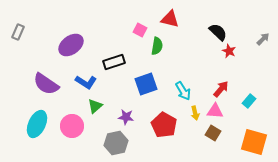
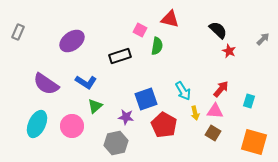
black semicircle: moved 2 px up
purple ellipse: moved 1 px right, 4 px up
black rectangle: moved 6 px right, 6 px up
blue square: moved 15 px down
cyan rectangle: rotated 24 degrees counterclockwise
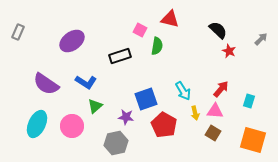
gray arrow: moved 2 px left
orange square: moved 1 px left, 2 px up
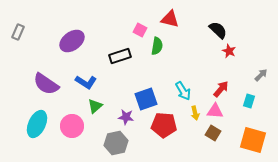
gray arrow: moved 36 px down
red pentagon: rotated 25 degrees counterclockwise
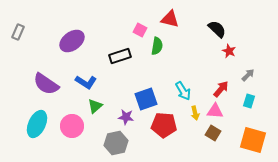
black semicircle: moved 1 px left, 1 px up
gray arrow: moved 13 px left
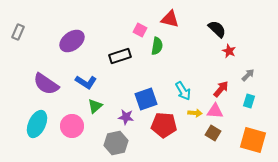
yellow arrow: rotated 72 degrees counterclockwise
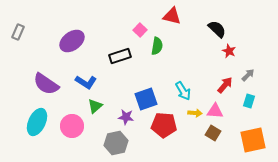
red triangle: moved 2 px right, 3 px up
pink square: rotated 16 degrees clockwise
red arrow: moved 4 px right, 4 px up
cyan ellipse: moved 2 px up
orange square: rotated 28 degrees counterclockwise
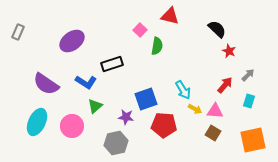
red triangle: moved 2 px left
black rectangle: moved 8 px left, 8 px down
cyan arrow: moved 1 px up
yellow arrow: moved 4 px up; rotated 24 degrees clockwise
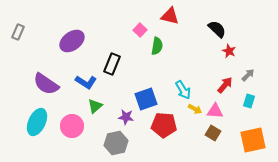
black rectangle: rotated 50 degrees counterclockwise
